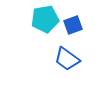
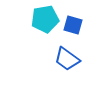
blue square: rotated 36 degrees clockwise
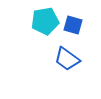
cyan pentagon: moved 2 px down
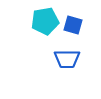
blue trapezoid: rotated 36 degrees counterclockwise
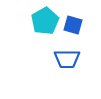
cyan pentagon: rotated 20 degrees counterclockwise
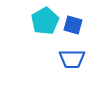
blue trapezoid: moved 5 px right
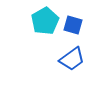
blue trapezoid: rotated 36 degrees counterclockwise
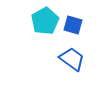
blue trapezoid: rotated 108 degrees counterclockwise
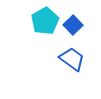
blue square: rotated 30 degrees clockwise
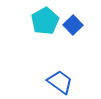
blue trapezoid: moved 12 px left, 23 px down
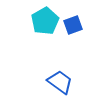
blue square: rotated 24 degrees clockwise
